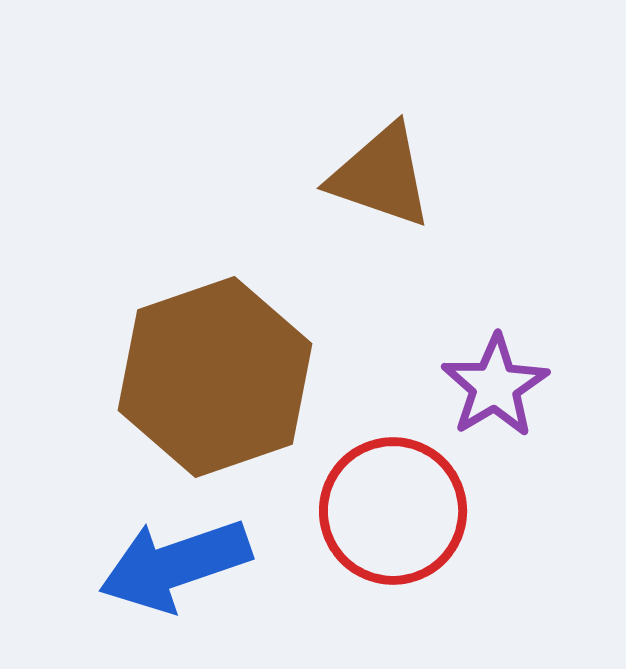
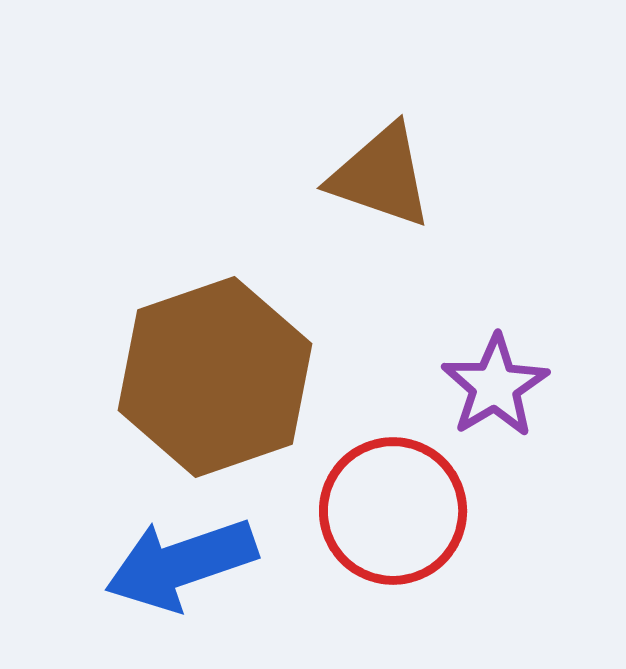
blue arrow: moved 6 px right, 1 px up
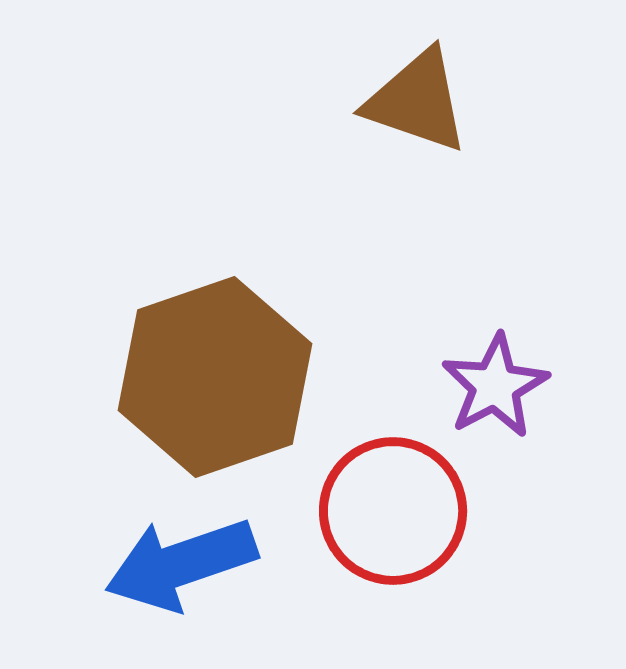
brown triangle: moved 36 px right, 75 px up
purple star: rotated 3 degrees clockwise
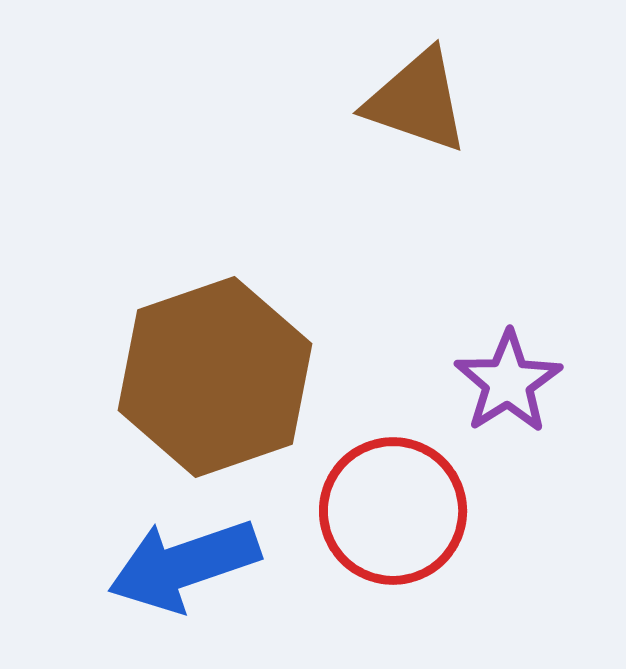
purple star: moved 13 px right, 4 px up; rotated 4 degrees counterclockwise
blue arrow: moved 3 px right, 1 px down
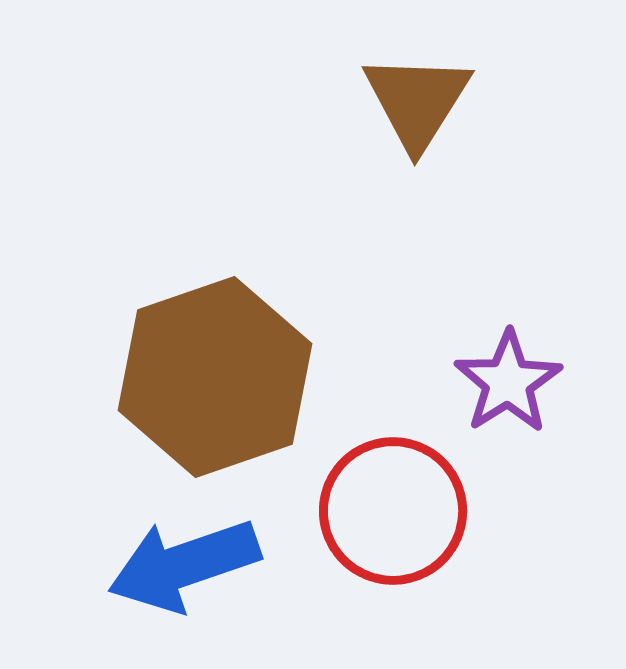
brown triangle: rotated 43 degrees clockwise
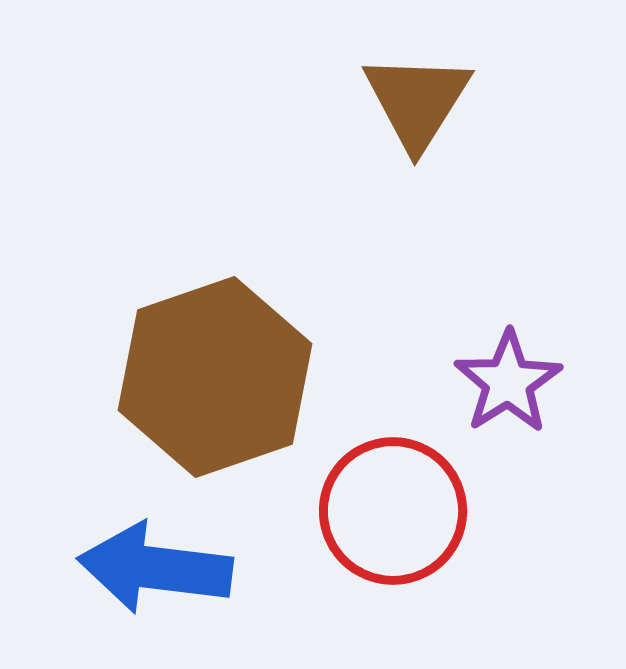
blue arrow: moved 29 px left, 3 px down; rotated 26 degrees clockwise
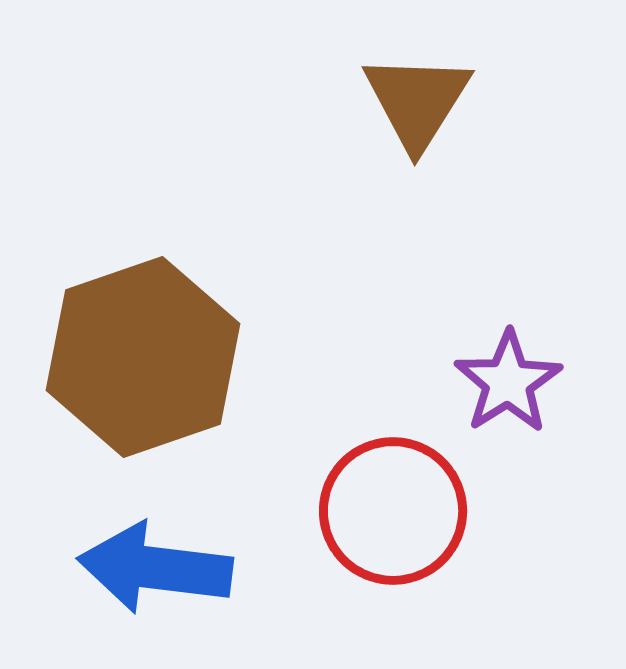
brown hexagon: moved 72 px left, 20 px up
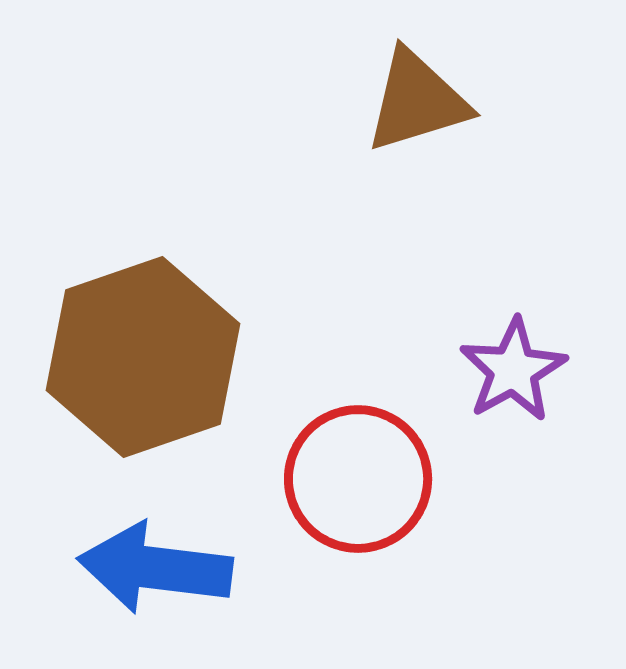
brown triangle: rotated 41 degrees clockwise
purple star: moved 5 px right, 12 px up; rotated 3 degrees clockwise
red circle: moved 35 px left, 32 px up
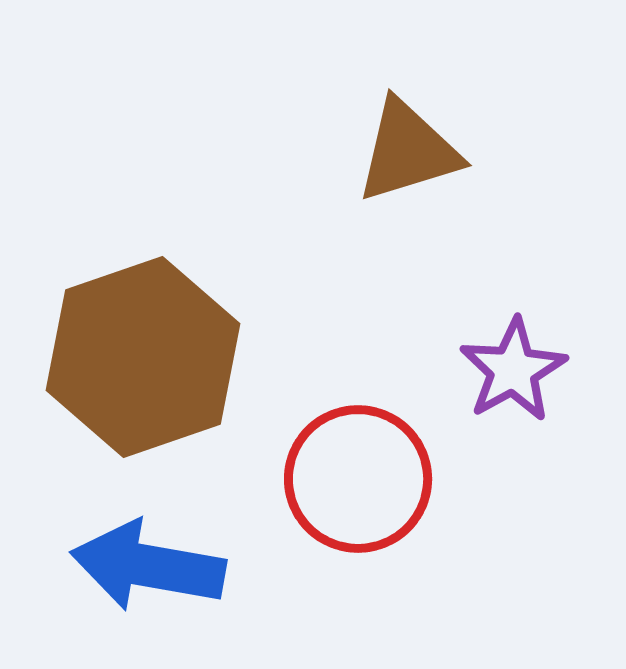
brown triangle: moved 9 px left, 50 px down
blue arrow: moved 7 px left, 2 px up; rotated 3 degrees clockwise
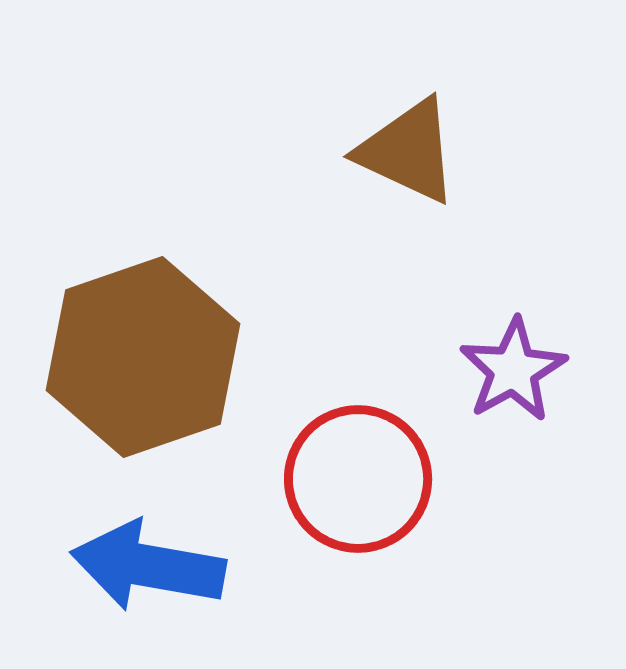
brown triangle: rotated 42 degrees clockwise
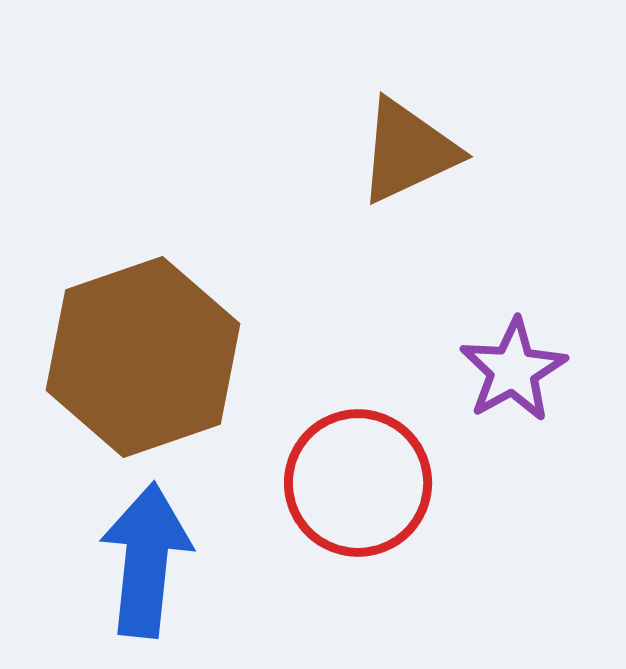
brown triangle: rotated 50 degrees counterclockwise
red circle: moved 4 px down
blue arrow: moved 2 px left, 6 px up; rotated 86 degrees clockwise
